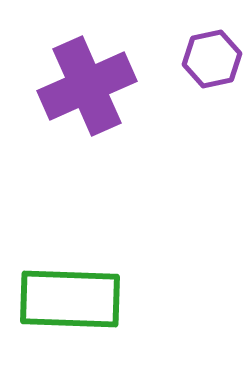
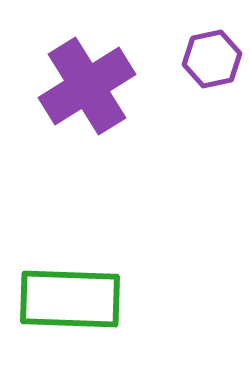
purple cross: rotated 8 degrees counterclockwise
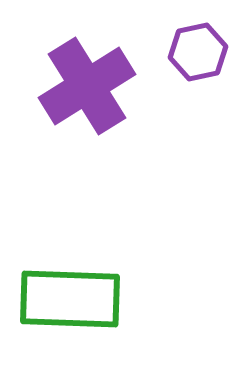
purple hexagon: moved 14 px left, 7 px up
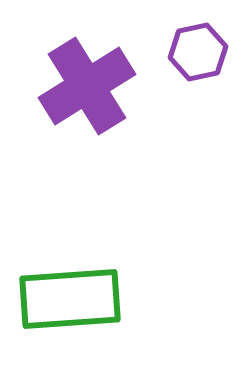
green rectangle: rotated 6 degrees counterclockwise
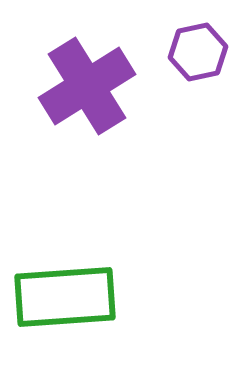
green rectangle: moved 5 px left, 2 px up
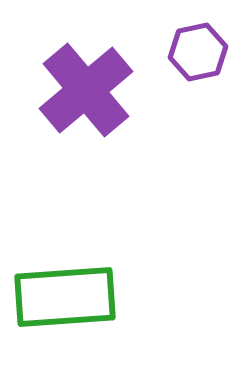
purple cross: moved 1 px left, 4 px down; rotated 8 degrees counterclockwise
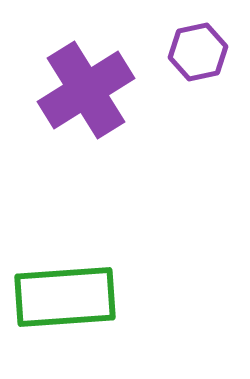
purple cross: rotated 8 degrees clockwise
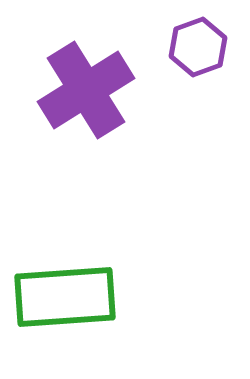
purple hexagon: moved 5 px up; rotated 8 degrees counterclockwise
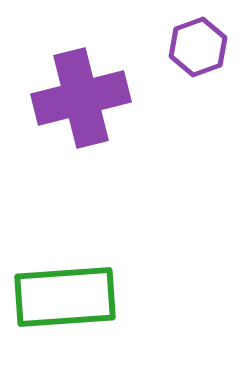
purple cross: moved 5 px left, 8 px down; rotated 18 degrees clockwise
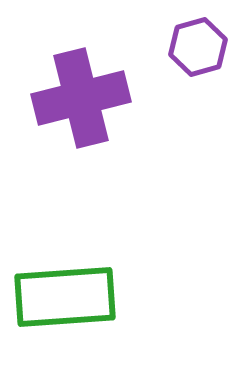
purple hexagon: rotated 4 degrees clockwise
